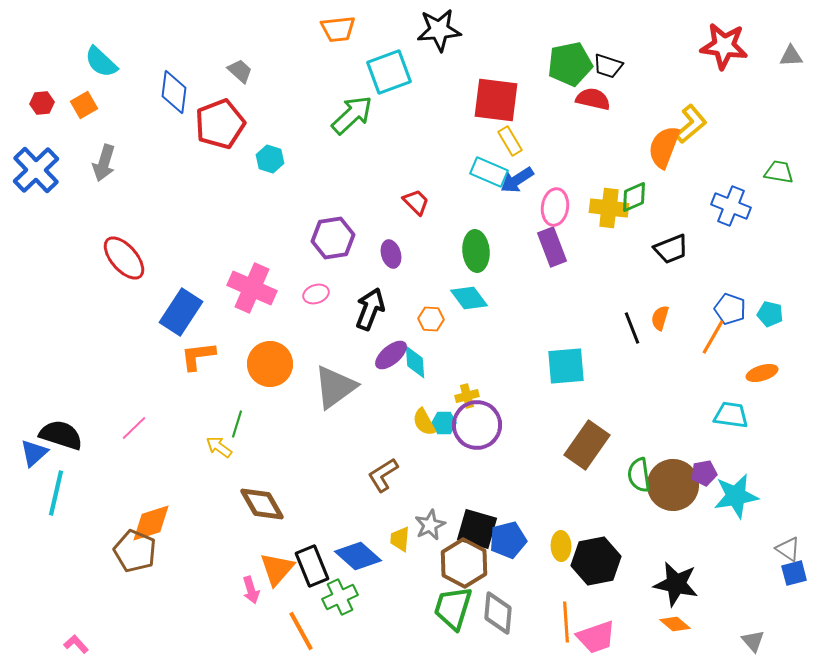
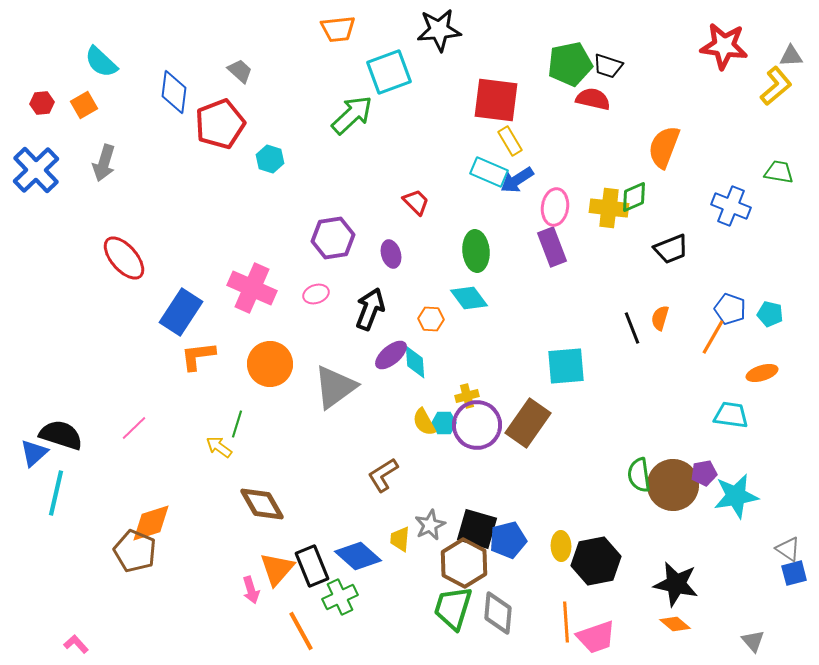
yellow L-shape at (691, 124): moved 85 px right, 38 px up
brown rectangle at (587, 445): moved 59 px left, 22 px up
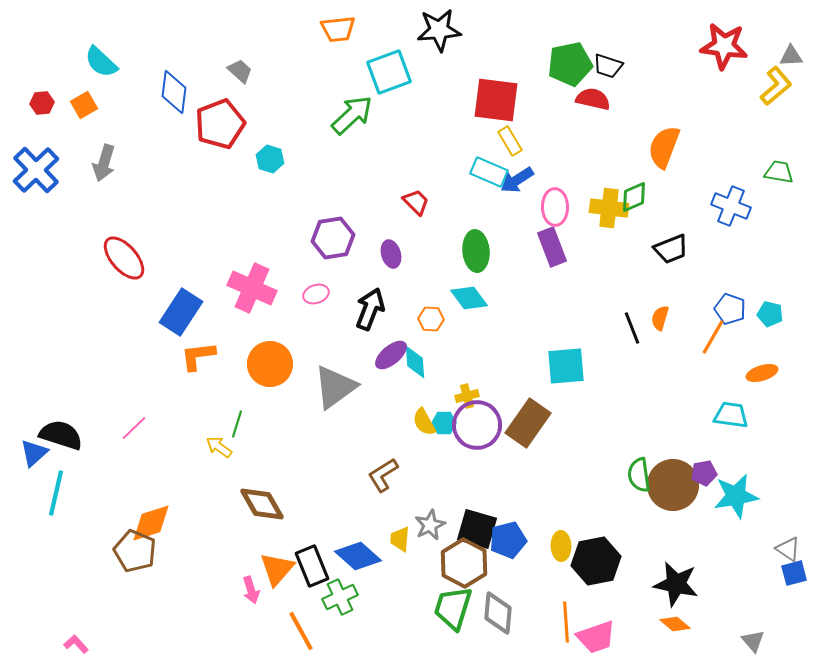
pink ellipse at (555, 207): rotated 9 degrees counterclockwise
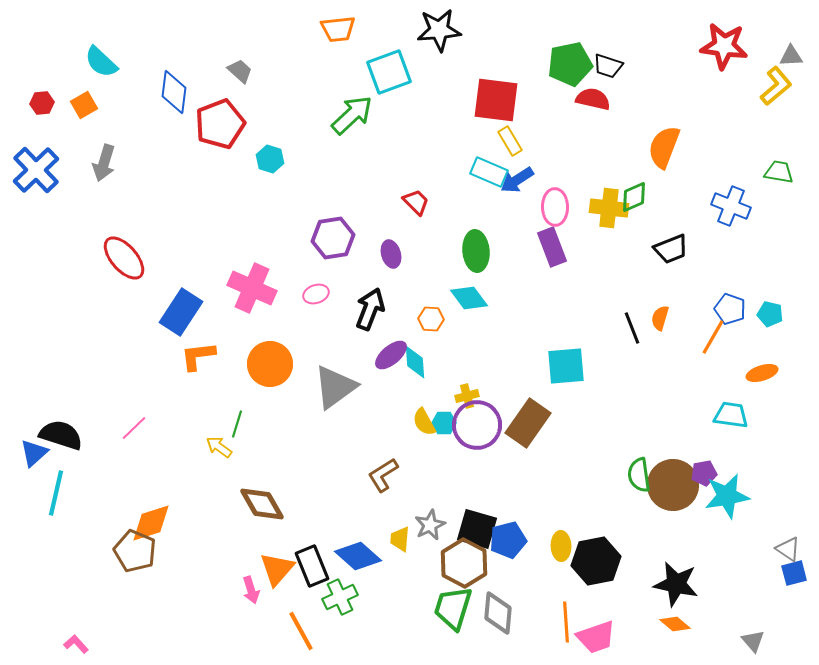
cyan star at (736, 496): moved 9 px left
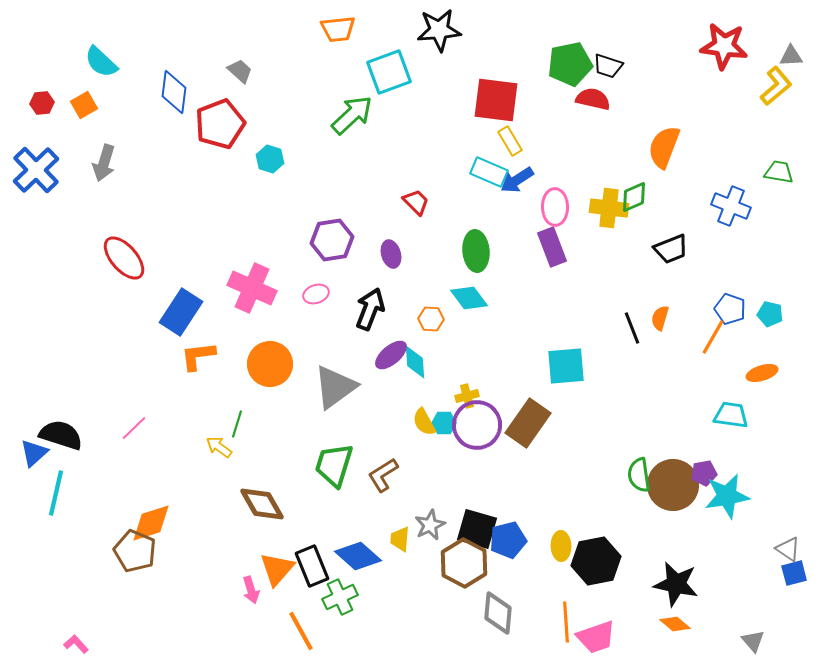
purple hexagon at (333, 238): moved 1 px left, 2 px down
green trapezoid at (453, 608): moved 119 px left, 143 px up
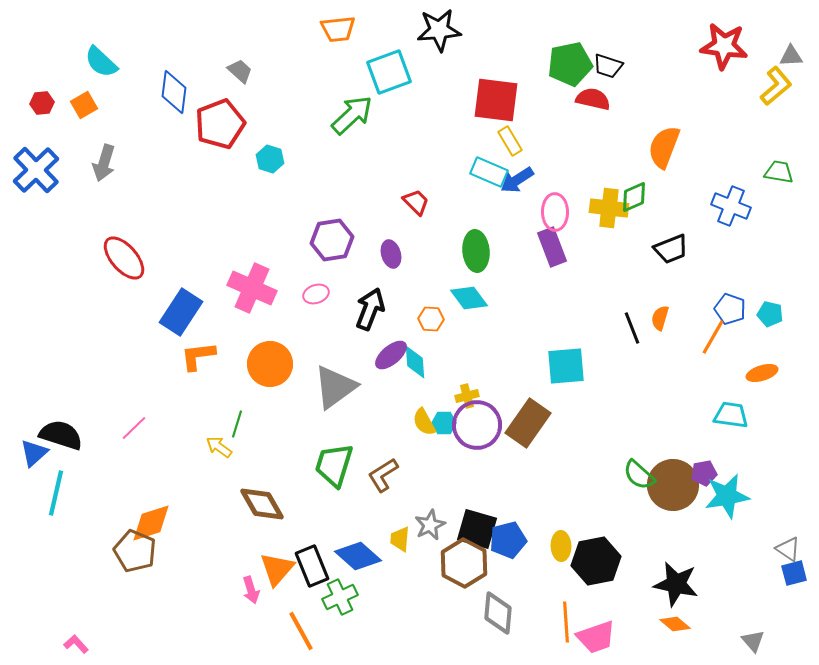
pink ellipse at (555, 207): moved 5 px down
green semicircle at (639, 475): rotated 40 degrees counterclockwise
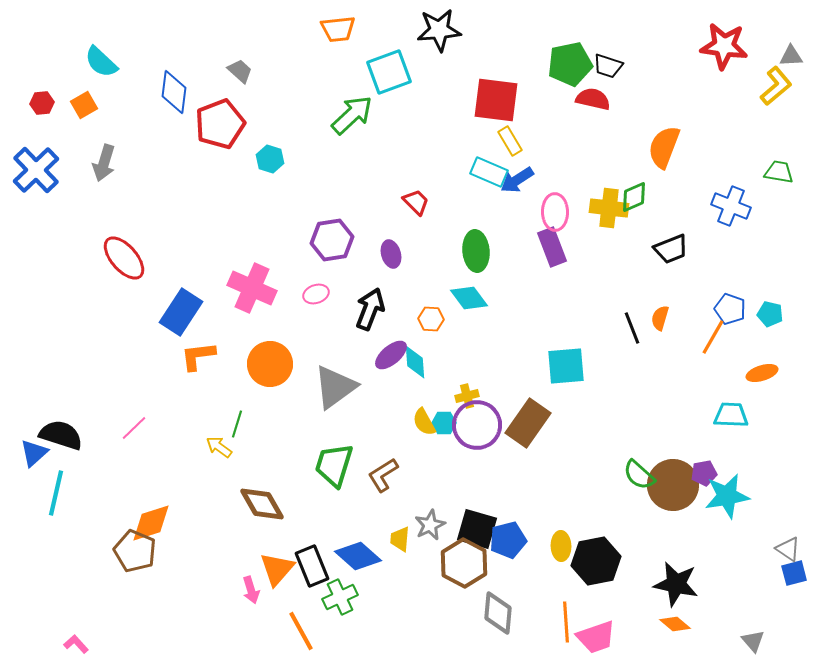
cyan trapezoid at (731, 415): rotated 6 degrees counterclockwise
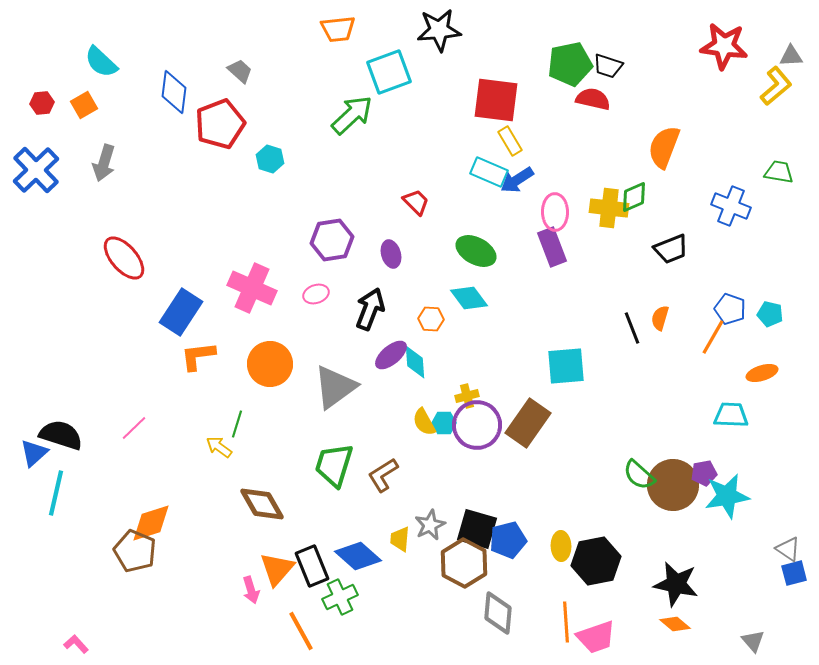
green ellipse at (476, 251): rotated 57 degrees counterclockwise
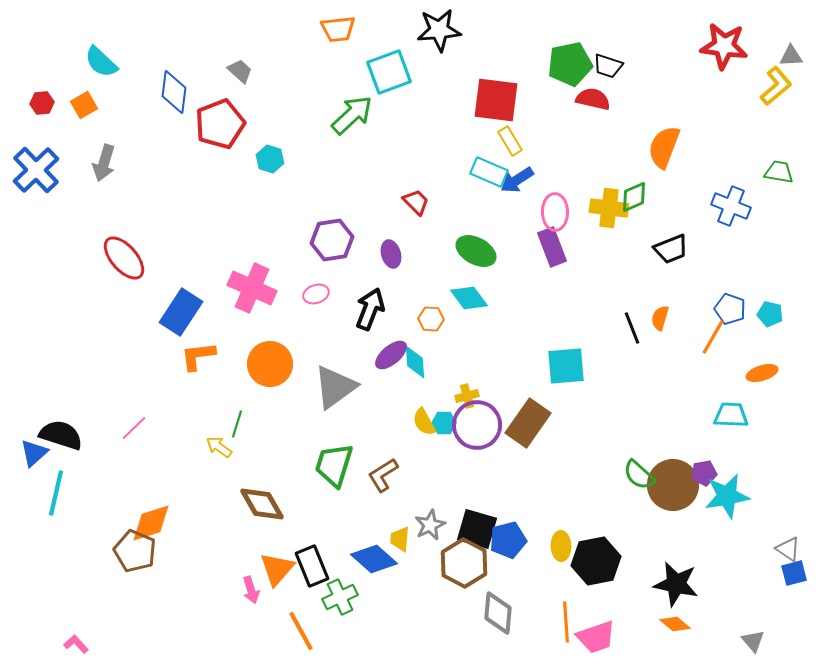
blue diamond at (358, 556): moved 16 px right, 3 px down
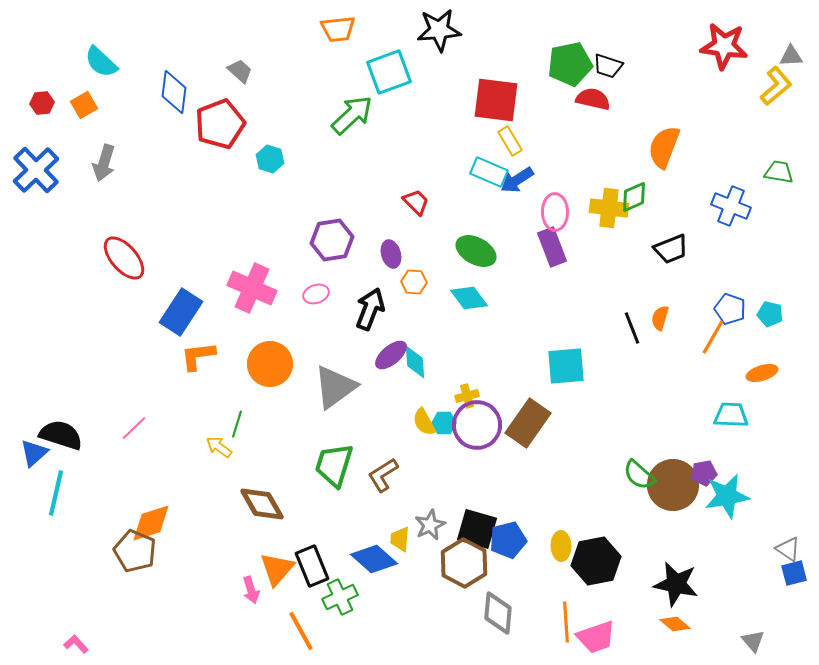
orange hexagon at (431, 319): moved 17 px left, 37 px up
